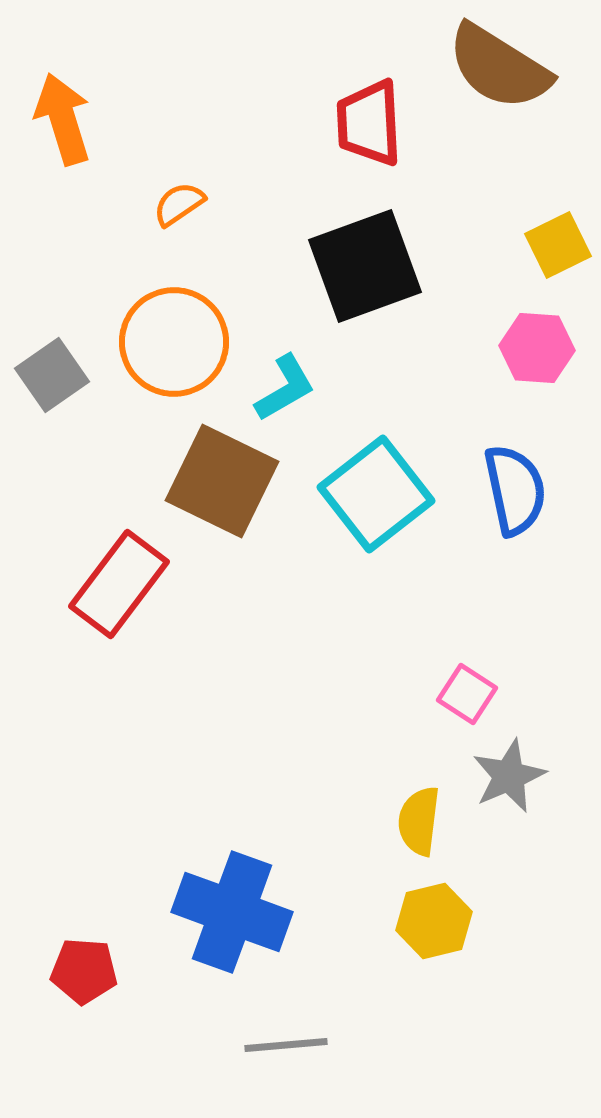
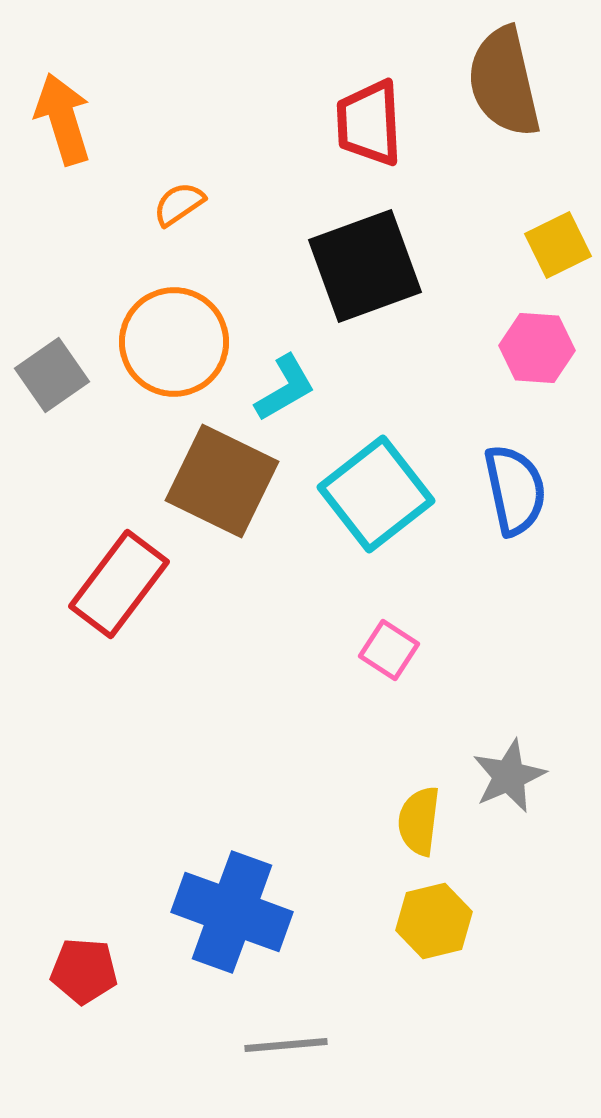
brown semicircle: moved 5 px right, 15 px down; rotated 45 degrees clockwise
pink square: moved 78 px left, 44 px up
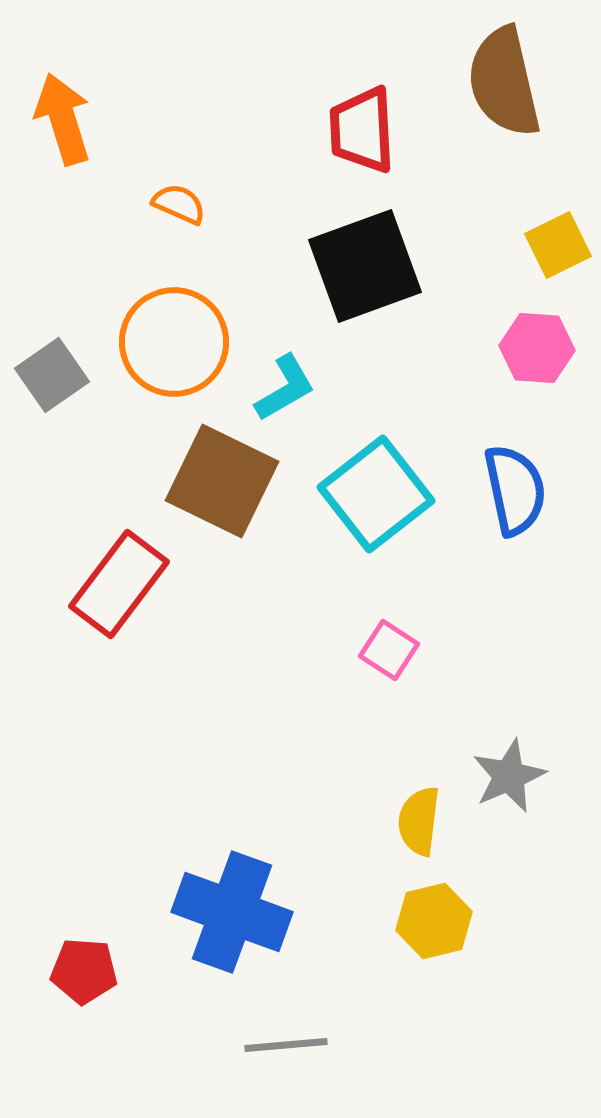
red trapezoid: moved 7 px left, 7 px down
orange semicircle: rotated 58 degrees clockwise
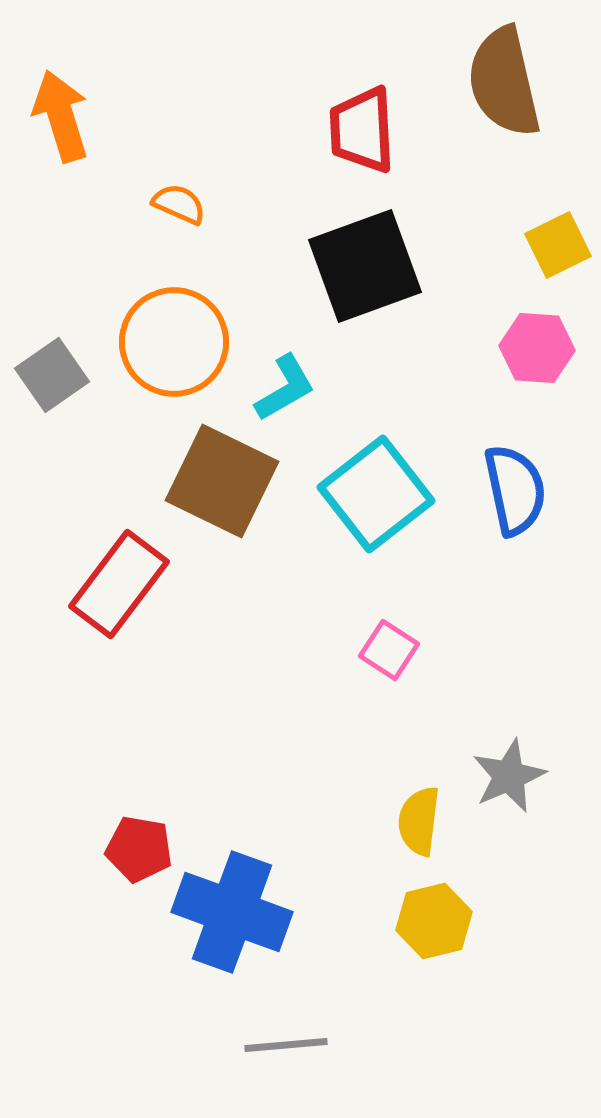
orange arrow: moved 2 px left, 3 px up
red pentagon: moved 55 px right, 122 px up; rotated 6 degrees clockwise
